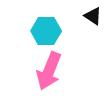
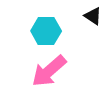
pink arrow: rotated 27 degrees clockwise
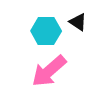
black triangle: moved 15 px left, 6 px down
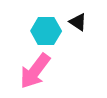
pink arrow: moved 14 px left; rotated 12 degrees counterclockwise
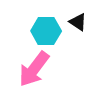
pink arrow: moved 1 px left, 2 px up
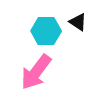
pink arrow: moved 2 px right, 3 px down
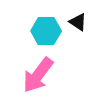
pink arrow: moved 2 px right, 3 px down
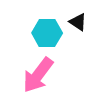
cyan hexagon: moved 1 px right, 2 px down
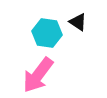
cyan hexagon: rotated 8 degrees clockwise
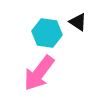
pink arrow: moved 1 px right, 2 px up
